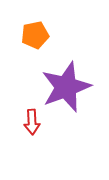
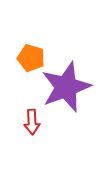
orange pentagon: moved 4 px left, 23 px down; rotated 28 degrees clockwise
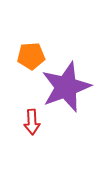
orange pentagon: moved 2 px up; rotated 20 degrees counterclockwise
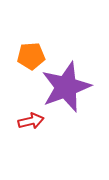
red arrow: moved 1 px left, 1 px up; rotated 100 degrees counterclockwise
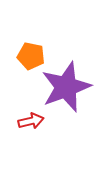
orange pentagon: rotated 16 degrees clockwise
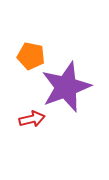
red arrow: moved 1 px right, 2 px up
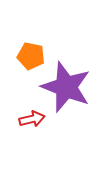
purple star: rotated 30 degrees counterclockwise
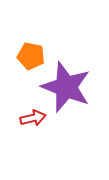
red arrow: moved 1 px right, 1 px up
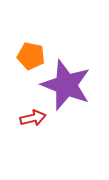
purple star: moved 2 px up
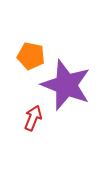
red arrow: rotated 55 degrees counterclockwise
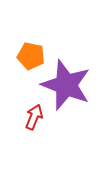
red arrow: moved 1 px right, 1 px up
